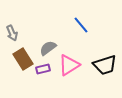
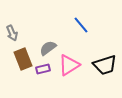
brown rectangle: rotated 10 degrees clockwise
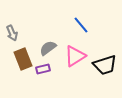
pink triangle: moved 6 px right, 9 px up
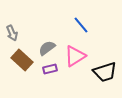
gray semicircle: moved 1 px left
brown rectangle: moved 1 px left, 1 px down; rotated 25 degrees counterclockwise
black trapezoid: moved 7 px down
purple rectangle: moved 7 px right
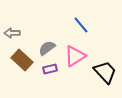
gray arrow: rotated 112 degrees clockwise
black trapezoid: rotated 115 degrees counterclockwise
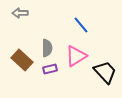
gray arrow: moved 8 px right, 20 px up
gray semicircle: rotated 126 degrees clockwise
pink triangle: moved 1 px right
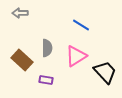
blue line: rotated 18 degrees counterclockwise
purple rectangle: moved 4 px left, 11 px down; rotated 24 degrees clockwise
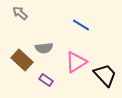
gray arrow: rotated 42 degrees clockwise
gray semicircle: moved 3 px left; rotated 84 degrees clockwise
pink triangle: moved 6 px down
black trapezoid: moved 3 px down
purple rectangle: rotated 24 degrees clockwise
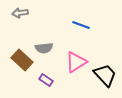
gray arrow: rotated 49 degrees counterclockwise
blue line: rotated 12 degrees counterclockwise
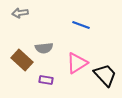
pink triangle: moved 1 px right, 1 px down
purple rectangle: rotated 24 degrees counterclockwise
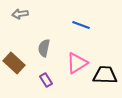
gray arrow: moved 1 px down
gray semicircle: rotated 108 degrees clockwise
brown rectangle: moved 8 px left, 3 px down
black trapezoid: rotated 45 degrees counterclockwise
purple rectangle: rotated 48 degrees clockwise
